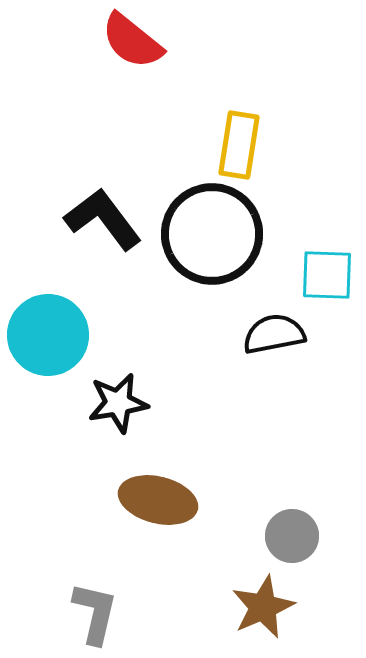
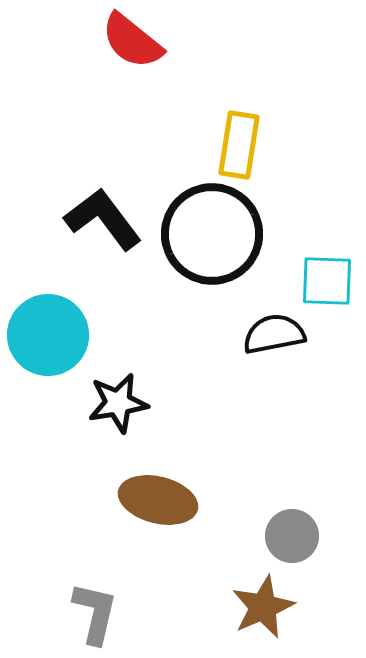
cyan square: moved 6 px down
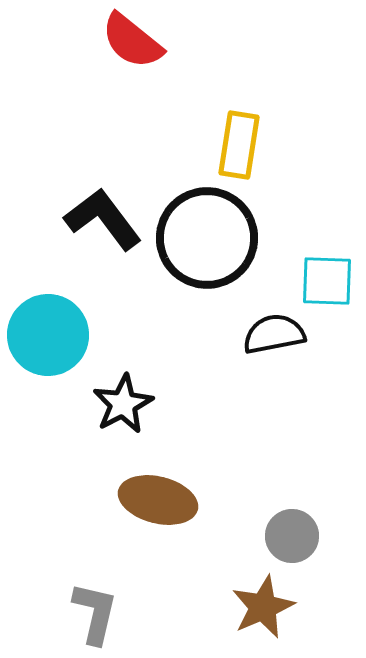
black circle: moved 5 px left, 4 px down
black star: moved 5 px right, 1 px down; rotated 18 degrees counterclockwise
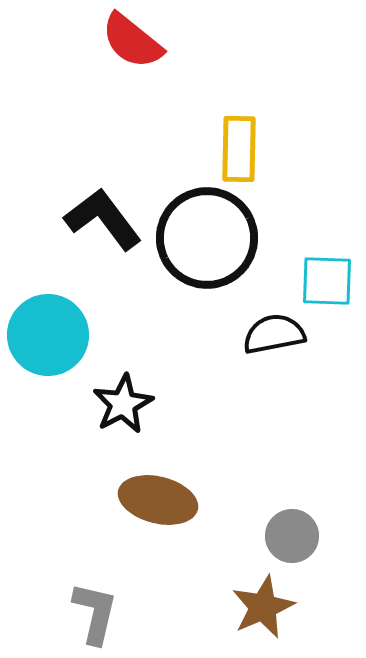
yellow rectangle: moved 4 px down; rotated 8 degrees counterclockwise
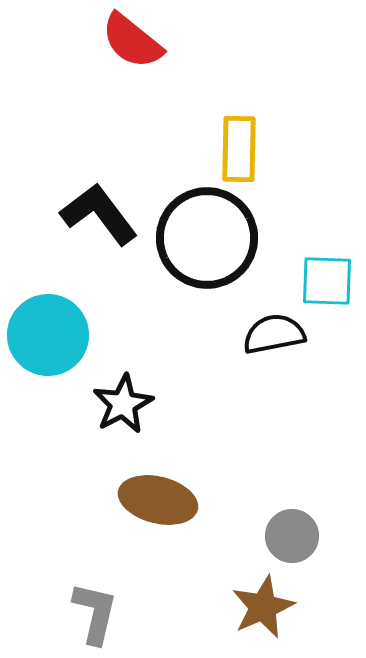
black L-shape: moved 4 px left, 5 px up
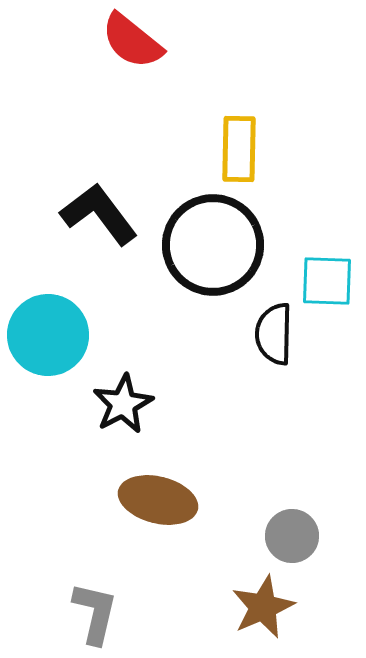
black circle: moved 6 px right, 7 px down
black semicircle: rotated 78 degrees counterclockwise
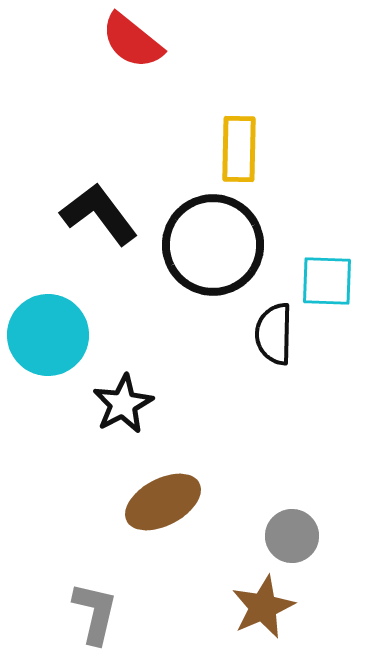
brown ellipse: moved 5 px right, 2 px down; rotated 42 degrees counterclockwise
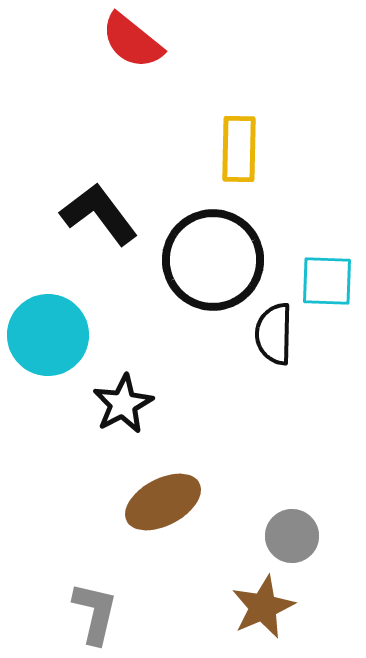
black circle: moved 15 px down
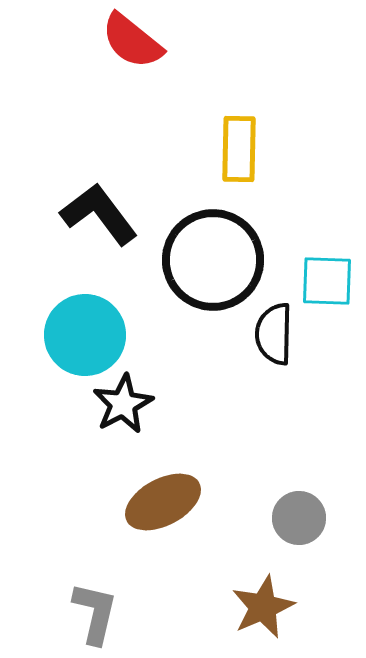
cyan circle: moved 37 px right
gray circle: moved 7 px right, 18 px up
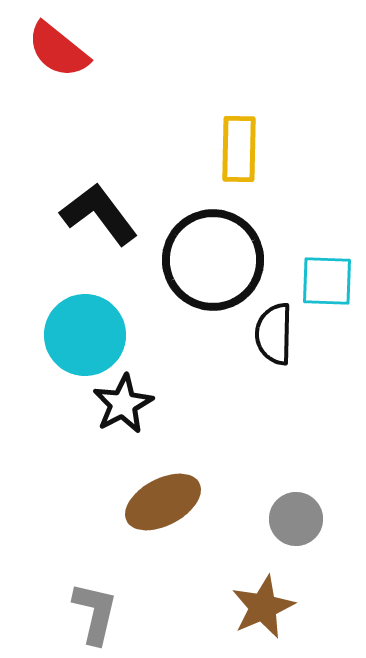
red semicircle: moved 74 px left, 9 px down
gray circle: moved 3 px left, 1 px down
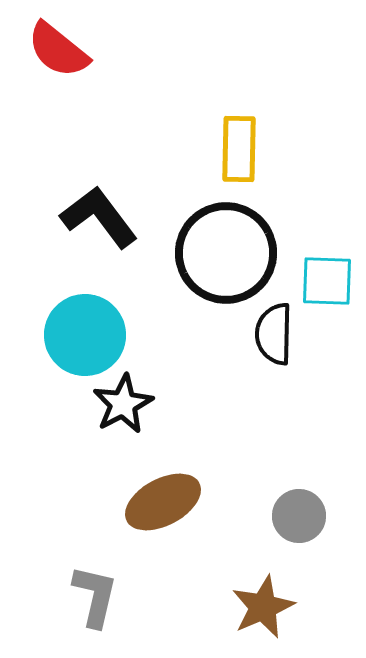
black L-shape: moved 3 px down
black circle: moved 13 px right, 7 px up
gray circle: moved 3 px right, 3 px up
gray L-shape: moved 17 px up
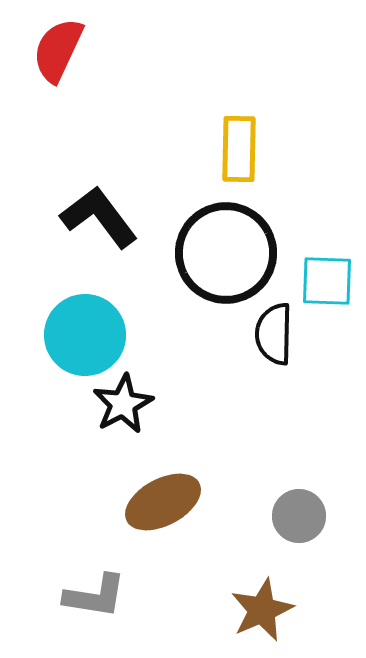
red semicircle: rotated 76 degrees clockwise
gray L-shape: rotated 86 degrees clockwise
brown star: moved 1 px left, 3 px down
